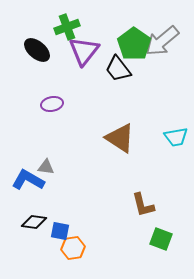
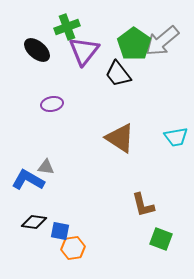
black trapezoid: moved 5 px down
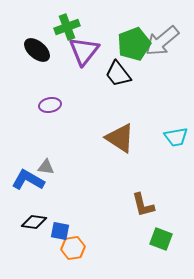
green pentagon: rotated 16 degrees clockwise
purple ellipse: moved 2 px left, 1 px down
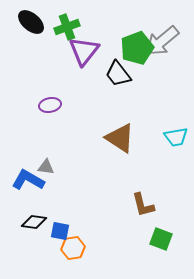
green pentagon: moved 3 px right, 4 px down
black ellipse: moved 6 px left, 28 px up
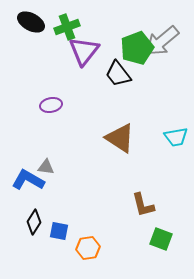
black ellipse: rotated 12 degrees counterclockwise
purple ellipse: moved 1 px right
black diamond: rotated 65 degrees counterclockwise
blue square: moved 1 px left
orange hexagon: moved 15 px right
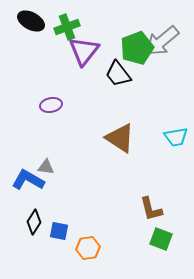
black ellipse: moved 1 px up
brown L-shape: moved 8 px right, 4 px down
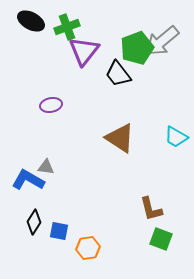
cyan trapezoid: rotated 40 degrees clockwise
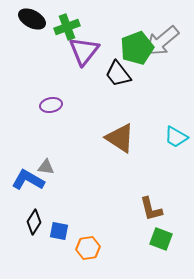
black ellipse: moved 1 px right, 2 px up
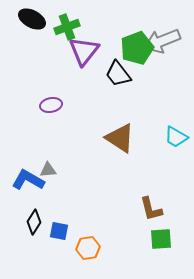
gray arrow: rotated 18 degrees clockwise
gray triangle: moved 2 px right, 3 px down; rotated 12 degrees counterclockwise
green square: rotated 25 degrees counterclockwise
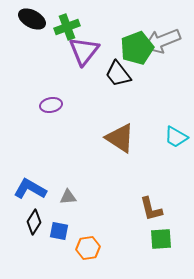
gray triangle: moved 20 px right, 27 px down
blue L-shape: moved 2 px right, 9 px down
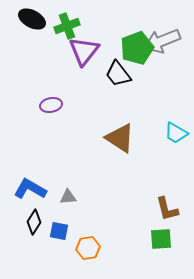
green cross: moved 1 px up
cyan trapezoid: moved 4 px up
brown L-shape: moved 16 px right
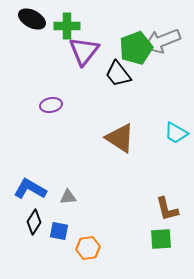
green cross: rotated 20 degrees clockwise
green pentagon: moved 1 px left
